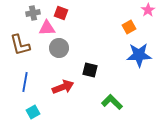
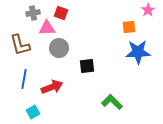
orange square: rotated 24 degrees clockwise
blue star: moved 1 px left, 3 px up
black square: moved 3 px left, 4 px up; rotated 21 degrees counterclockwise
blue line: moved 1 px left, 3 px up
red arrow: moved 11 px left
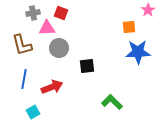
brown L-shape: moved 2 px right
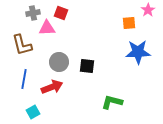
orange square: moved 4 px up
gray circle: moved 14 px down
black square: rotated 14 degrees clockwise
green L-shape: rotated 30 degrees counterclockwise
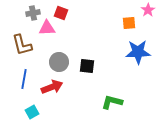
cyan square: moved 1 px left
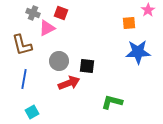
gray cross: rotated 32 degrees clockwise
pink triangle: rotated 24 degrees counterclockwise
gray circle: moved 1 px up
red arrow: moved 17 px right, 4 px up
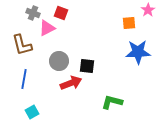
red arrow: moved 2 px right
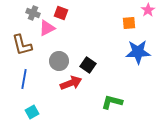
black square: moved 1 px right, 1 px up; rotated 28 degrees clockwise
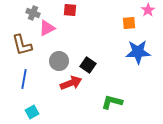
red square: moved 9 px right, 3 px up; rotated 16 degrees counterclockwise
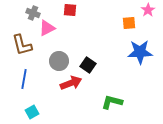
blue star: moved 2 px right
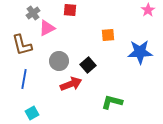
gray cross: rotated 32 degrees clockwise
orange square: moved 21 px left, 12 px down
black square: rotated 14 degrees clockwise
red arrow: moved 1 px down
cyan square: moved 1 px down
